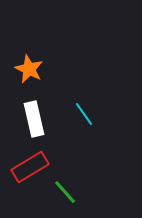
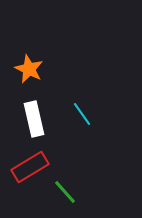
cyan line: moved 2 px left
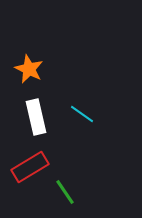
cyan line: rotated 20 degrees counterclockwise
white rectangle: moved 2 px right, 2 px up
green line: rotated 8 degrees clockwise
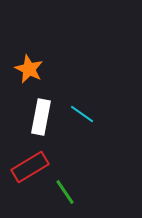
white rectangle: moved 5 px right; rotated 24 degrees clockwise
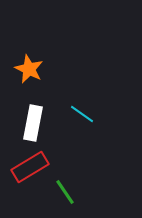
white rectangle: moved 8 px left, 6 px down
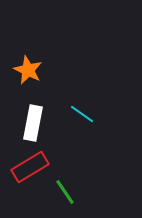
orange star: moved 1 px left, 1 px down
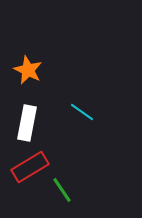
cyan line: moved 2 px up
white rectangle: moved 6 px left
green line: moved 3 px left, 2 px up
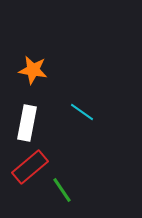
orange star: moved 5 px right; rotated 16 degrees counterclockwise
red rectangle: rotated 9 degrees counterclockwise
